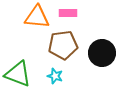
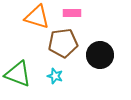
pink rectangle: moved 4 px right
orange triangle: rotated 12 degrees clockwise
brown pentagon: moved 2 px up
black circle: moved 2 px left, 2 px down
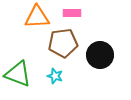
orange triangle: rotated 20 degrees counterclockwise
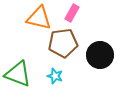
pink rectangle: rotated 60 degrees counterclockwise
orange triangle: moved 2 px right, 1 px down; rotated 16 degrees clockwise
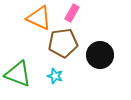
orange triangle: rotated 12 degrees clockwise
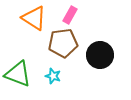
pink rectangle: moved 2 px left, 2 px down
orange triangle: moved 5 px left; rotated 8 degrees clockwise
cyan star: moved 2 px left
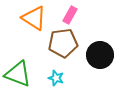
cyan star: moved 3 px right, 2 px down
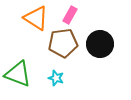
orange triangle: moved 2 px right
black circle: moved 11 px up
